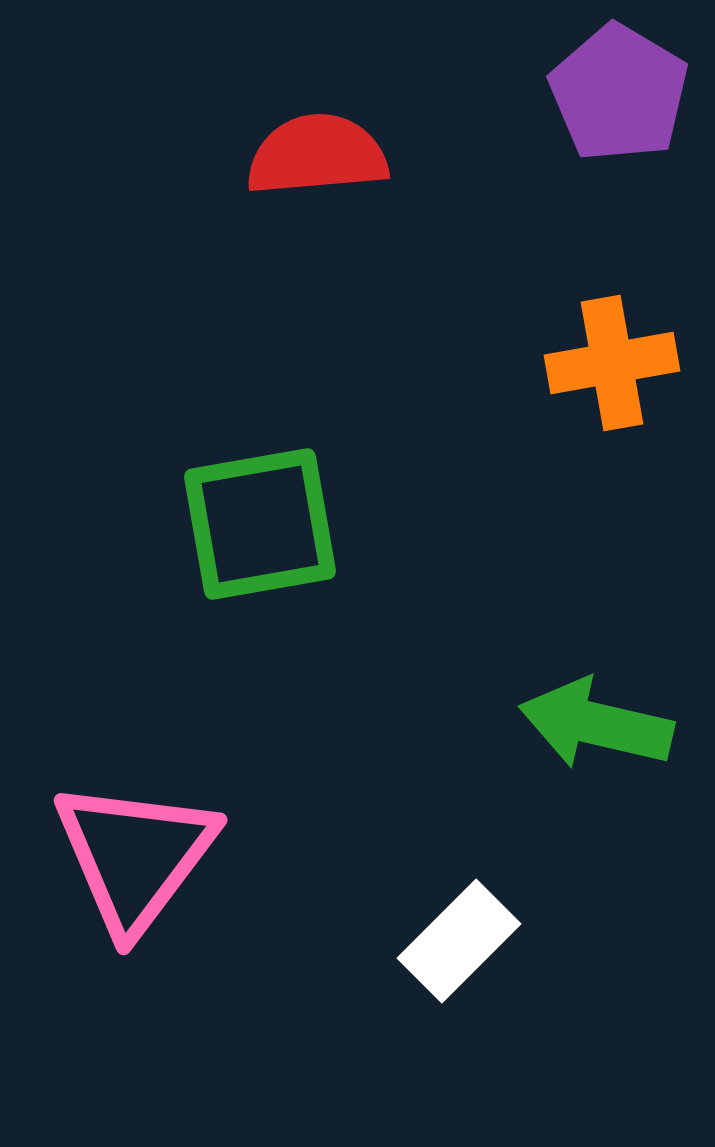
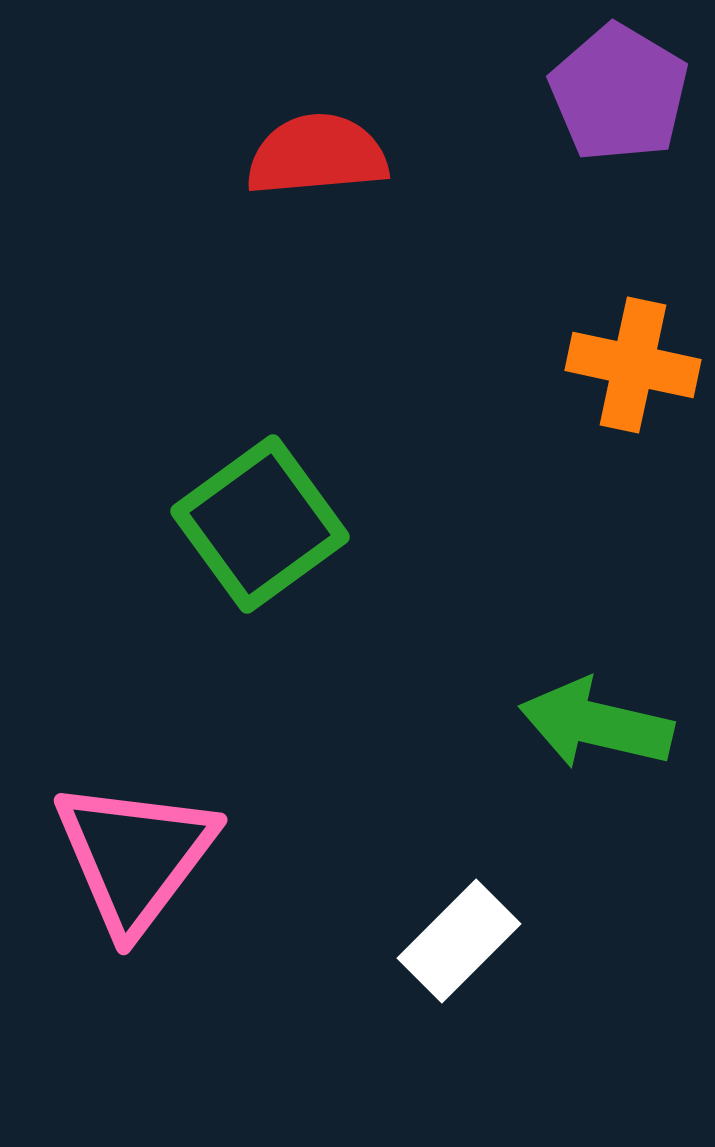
orange cross: moved 21 px right, 2 px down; rotated 22 degrees clockwise
green square: rotated 26 degrees counterclockwise
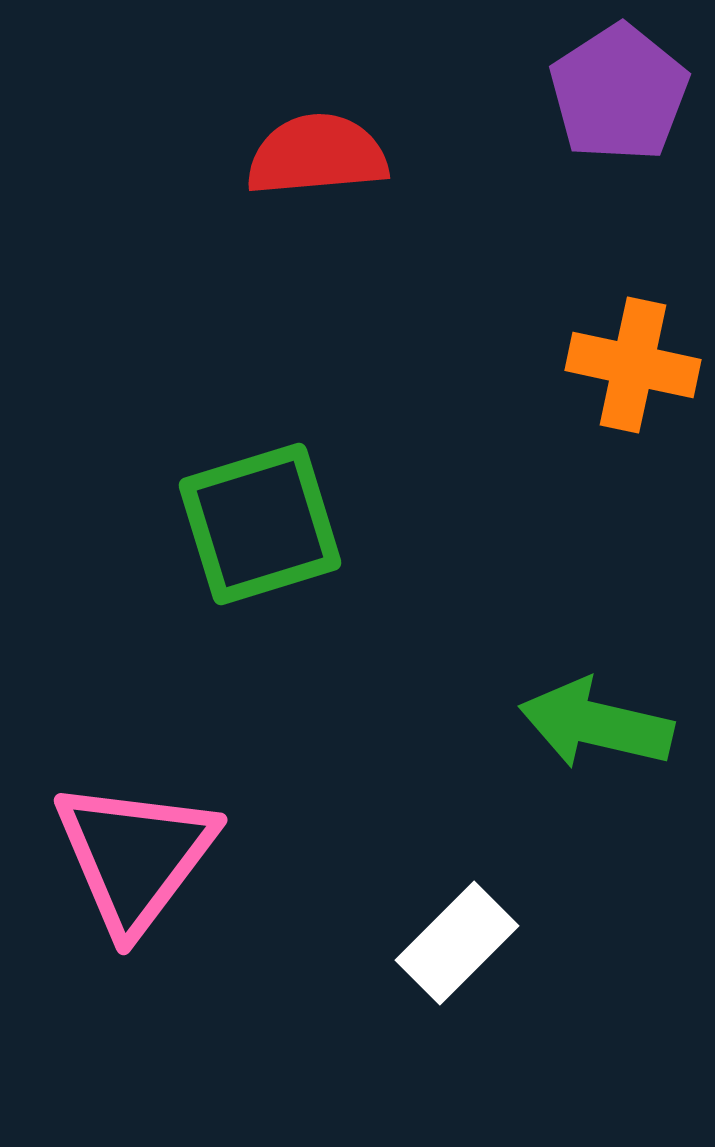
purple pentagon: rotated 8 degrees clockwise
green square: rotated 19 degrees clockwise
white rectangle: moved 2 px left, 2 px down
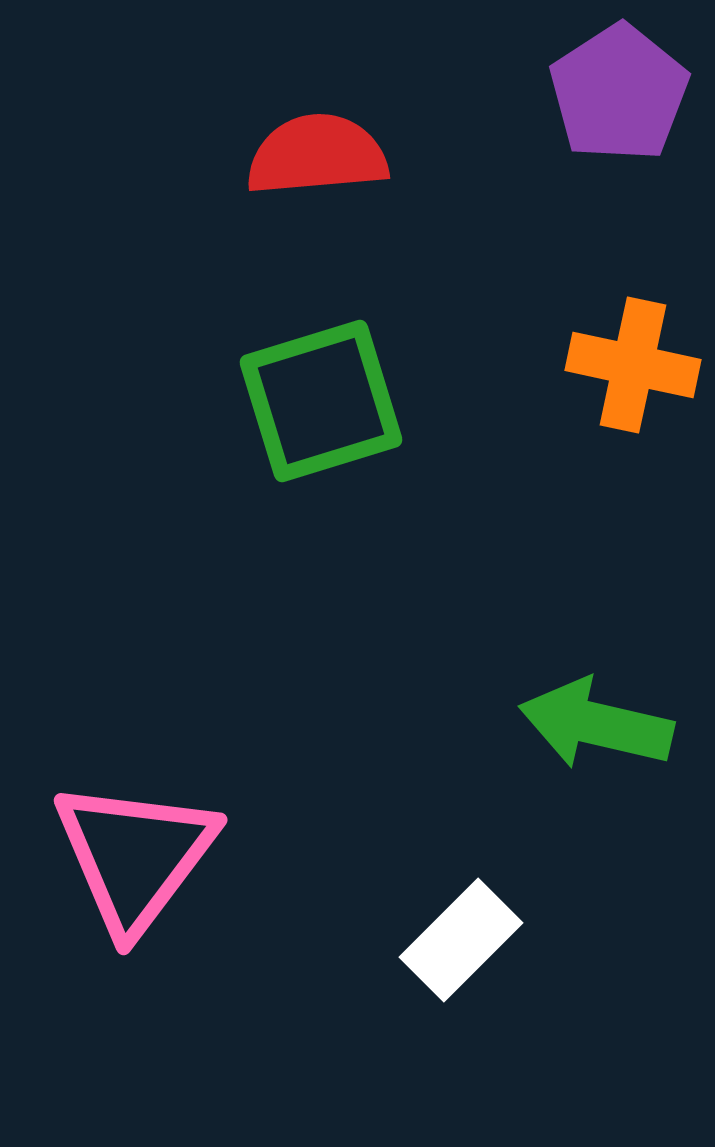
green square: moved 61 px right, 123 px up
white rectangle: moved 4 px right, 3 px up
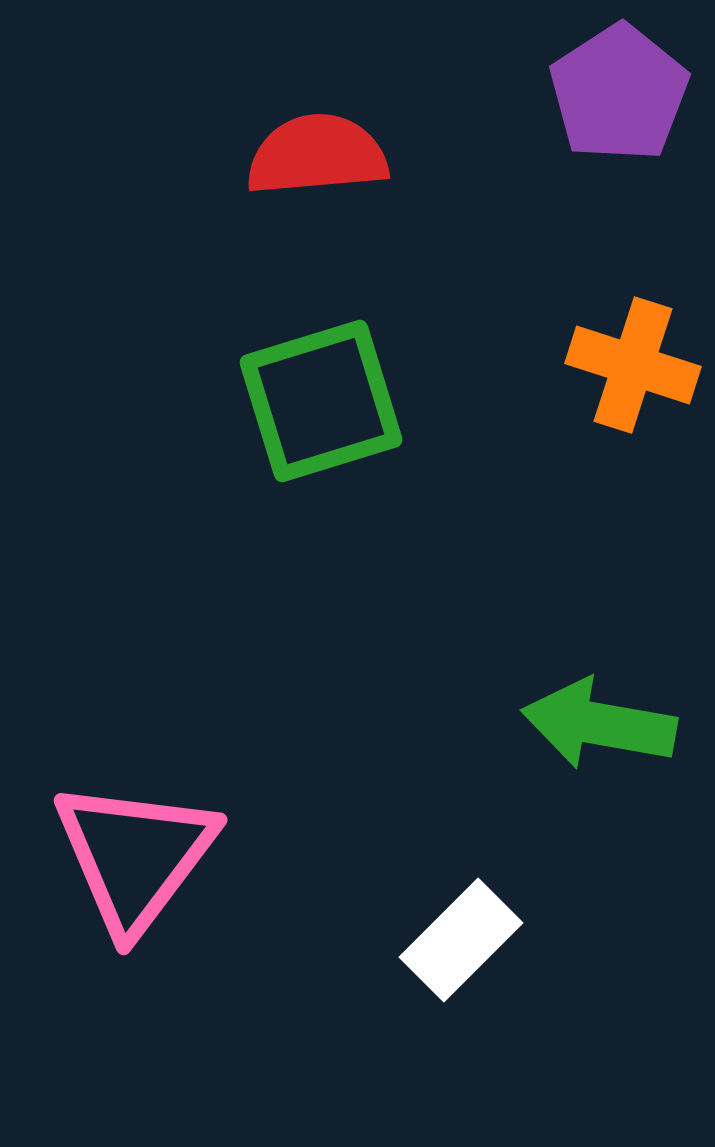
orange cross: rotated 6 degrees clockwise
green arrow: moved 3 px right; rotated 3 degrees counterclockwise
